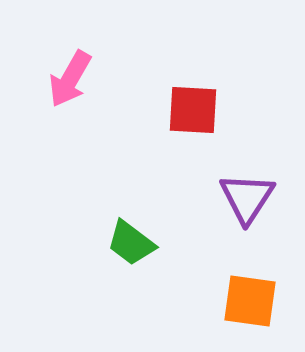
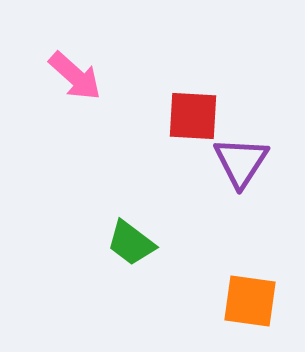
pink arrow: moved 5 px right, 3 px up; rotated 78 degrees counterclockwise
red square: moved 6 px down
purple triangle: moved 6 px left, 36 px up
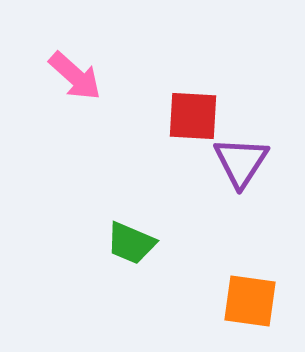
green trapezoid: rotated 14 degrees counterclockwise
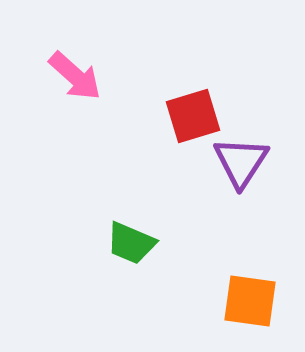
red square: rotated 20 degrees counterclockwise
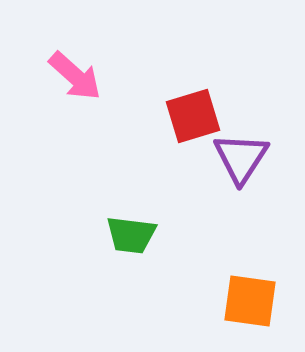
purple triangle: moved 4 px up
green trapezoid: moved 8 px up; rotated 16 degrees counterclockwise
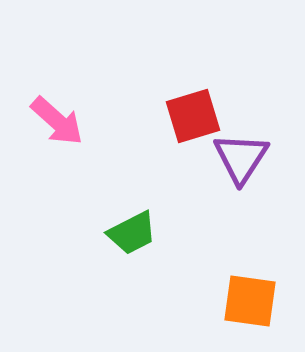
pink arrow: moved 18 px left, 45 px down
green trapezoid: moved 1 px right, 2 px up; rotated 34 degrees counterclockwise
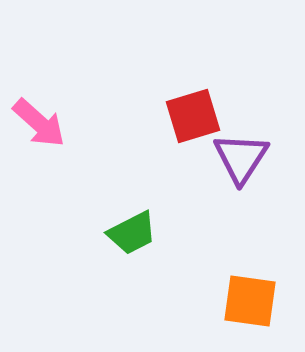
pink arrow: moved 18 px left, 2 px down
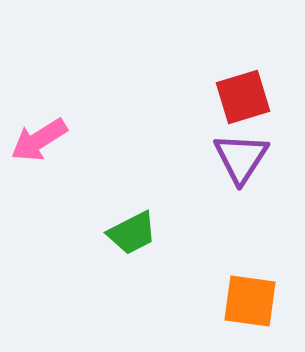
red square: moved 50 px right, 19 px up
pink arrow: moved 17 px down; rotated 106 degrees clockwise
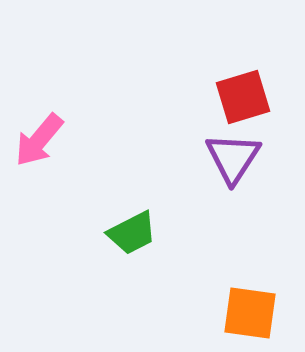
pink arrow: rotated 18 degrees counterclockwise
purple triangle: moved 8 px left
orange square: moved 12 px down
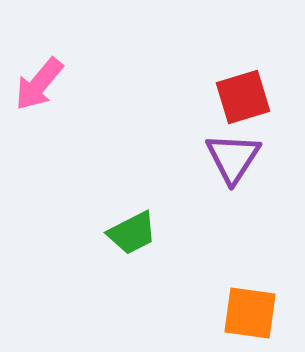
pink arrow: moved 56 px up
